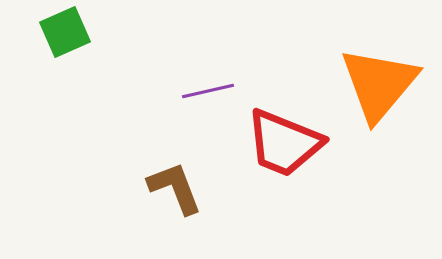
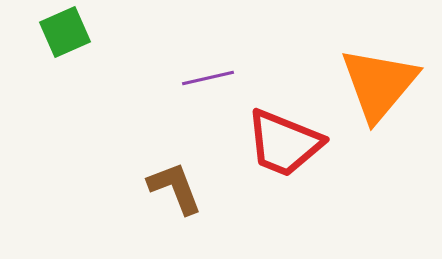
purple line: moved 13 px up
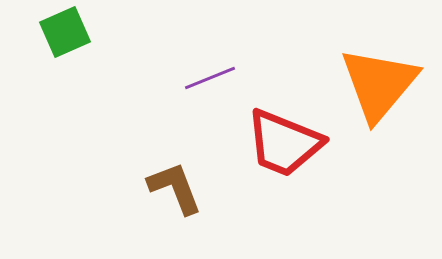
purple line: moved 2 px right; rotated 9 degrees counterclockwise
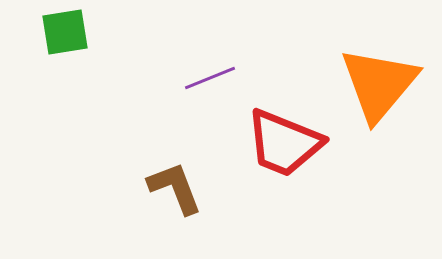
green square: rotated 15 degrees clockwise
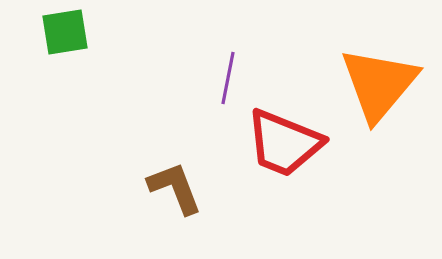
purple line: moved 18 px right; rotated 57 degrees counterclockwise
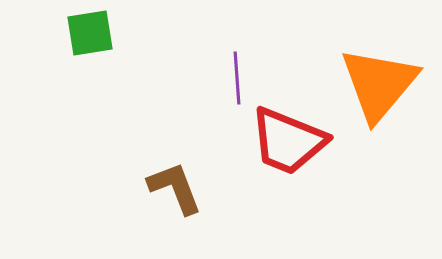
green square: moved 25 px right, 1 px down
purple line: moved 9 px right; rotated 15 degrees counterclockwise
red trapezoid: moved 4 px right, 2 px up
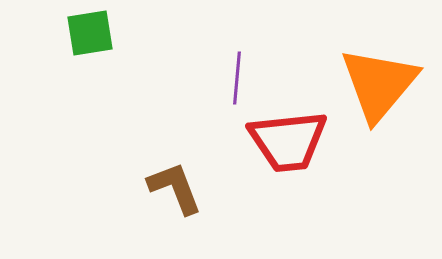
purple line: rotated 9 degrees clockwise
red trapezoid: rotated 28 degrees counterclockwise
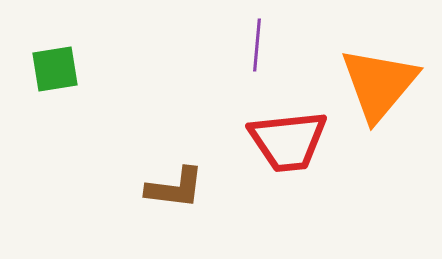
green square: moved 35 px left, 36 px down
purple line: moved 20 px right, 33 px up
brown L-shape: rotated 118 degrees clockwise
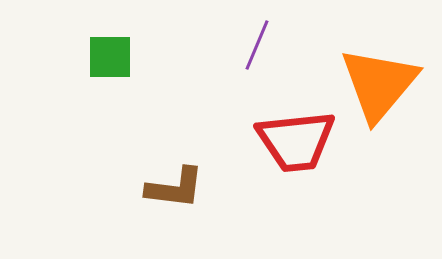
purple line: rotated 18 degrees clockwise
green square: moved 55 px right, 12 px up; rotated 9 degrees clockwise
red trapezoid: moved 8 px right
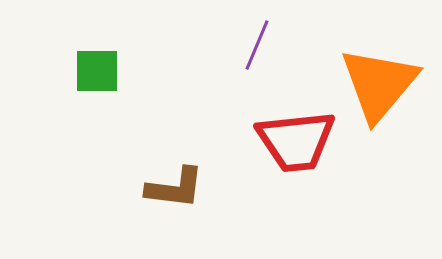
green square: moved 13 px left, 14 px down
